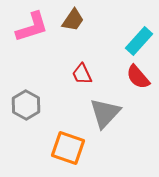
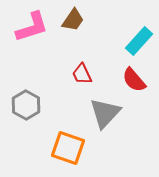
red semicircle: moved 4 px left, 3 px down
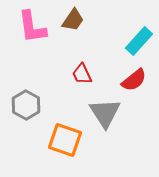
pink L-shape: rotated 99 degrees clockwise
red semicircle: rotated 88 degrees counterclockwise
gray triangle: rotated 16 degrees counterclockwise
orange square: moved 3 px left, 8 px up
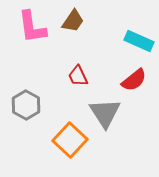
brown trapezoid: moved 1 px down
cyan rectangle: rotated 72 degrees clockwise
red trapezoid: moved 4 px left, 2 px down
orange square: moved 5 px right; rotated 24 degrees clockwise
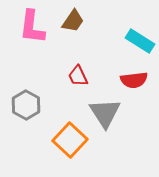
pink L-shape: rotated 15 degrees clockwise
cyan rectangle: moved 1 px right; rotated 8 degrees clockwise
red semicircle: rotated 32 degrees clockwise
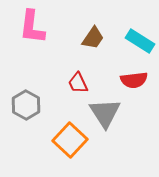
brown trapezoid: moved 20 px right, 17 px down
red trapezoid: moved 7 px down
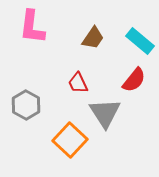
cyan rectangle: rotated 8 degrees clockwise
red semicircle: rotated 44 degrees counterclockwise
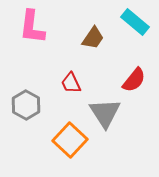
cyan rectangle: moved 5 px left, 19 px up
red trapezoid: moved 7 px left
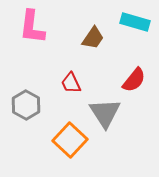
cyan rectangle: rotated 24 degrees counterclockwise
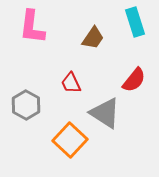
cyan rectangle: rotated 56 degrees clockwise
gray triangle: rotated 24 degrees counterclockwise
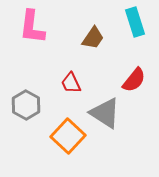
orange square: moved 2 px left, 4 px up
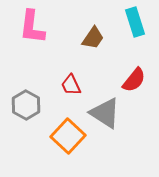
red trapezoid: moved 2 px down
